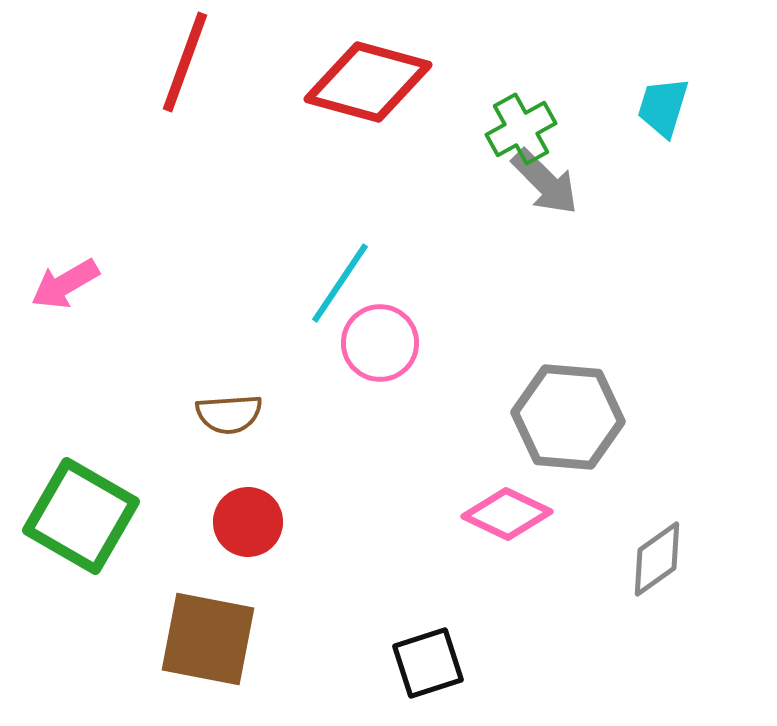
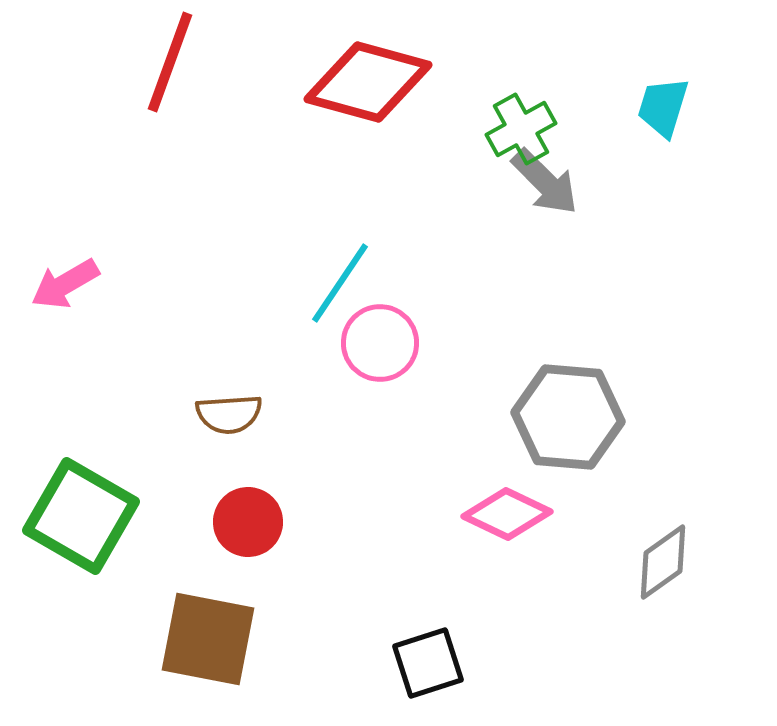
red line: moved 15 px left
gray diamond: moved 6 px right, 3 px down
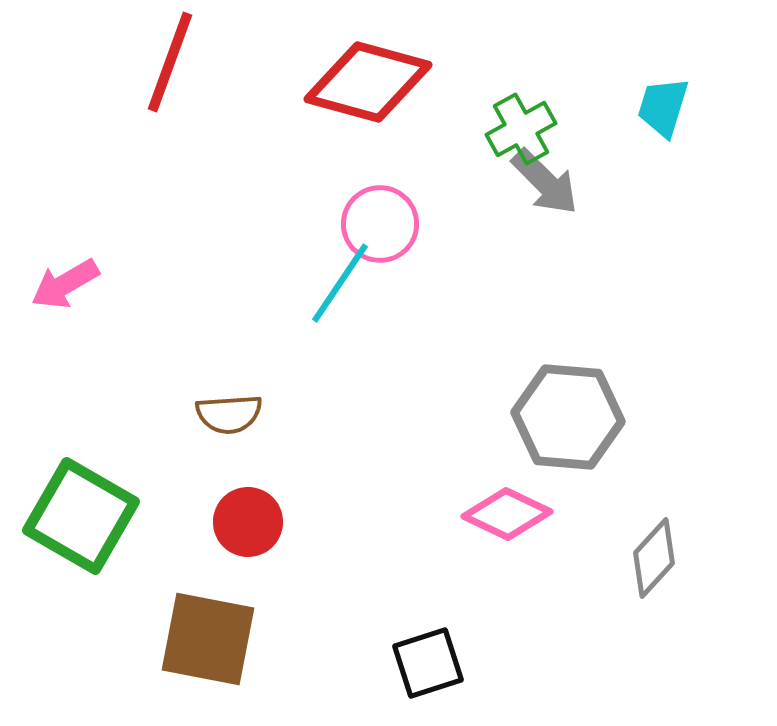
pink circle: moved 119 px up
gray diamond: moved 9 px left, 4 px up; rotated 12 degrees counterclockwise
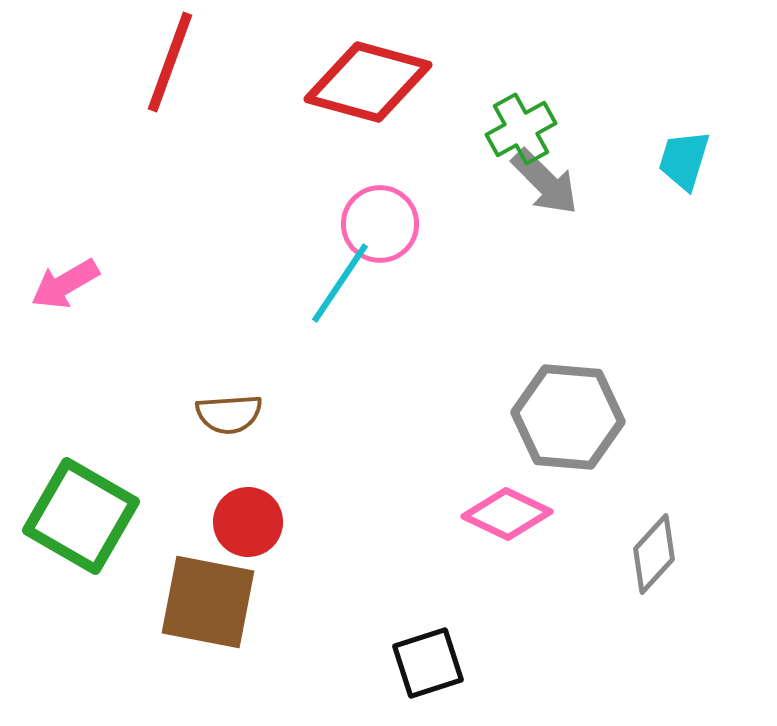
cyan trapezoid: moved 21 px right, 53 px down
gray diamond: moved 4 px up
brown square: moved 37 px up
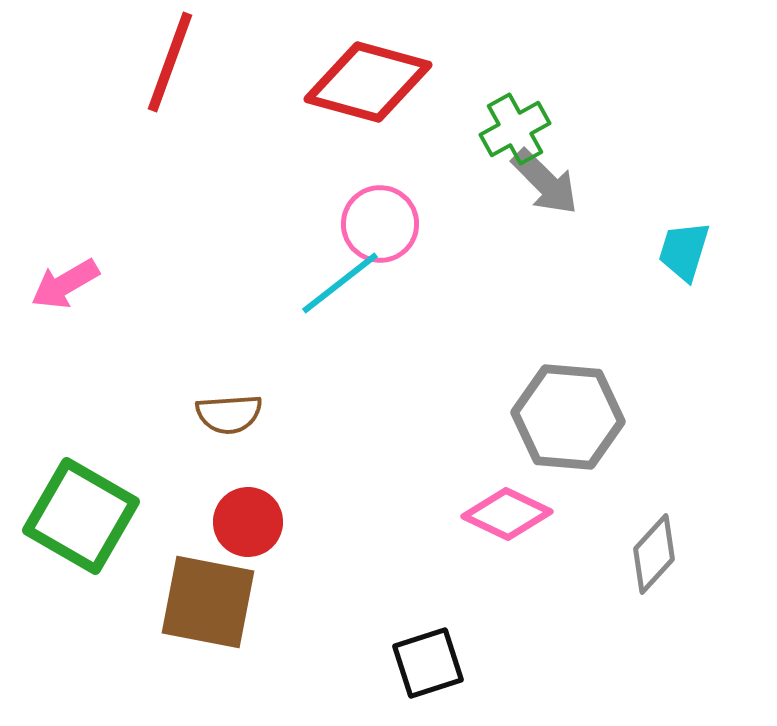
green cross: moved 6 px left
cyan trapezoid: moved 91 px down
cyan line: rotated 18 degrees clockwise
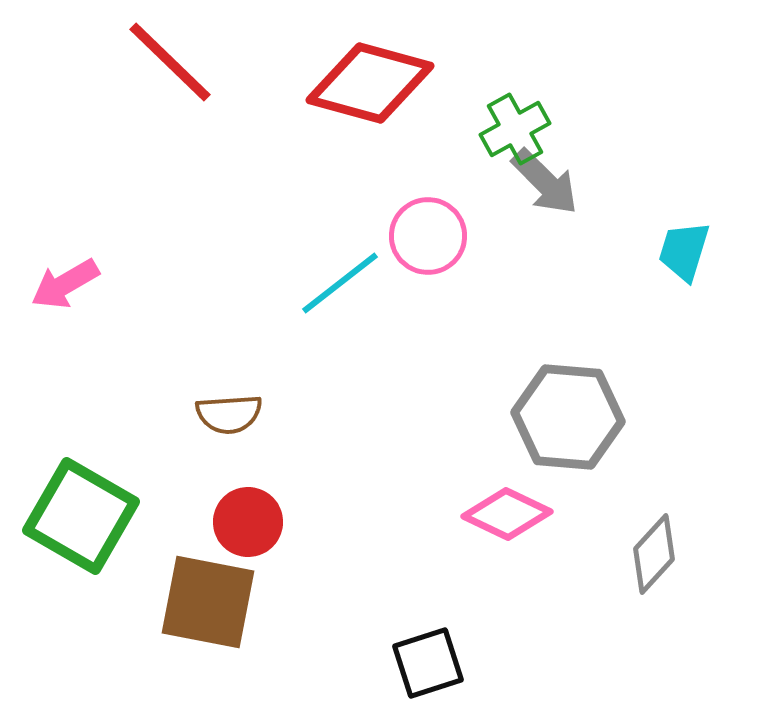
red line: rotated 66 degrees counterclockwise
red diamond: moved 2 px right, 1 px down
pink circle: moved 48 px right, 12 px down
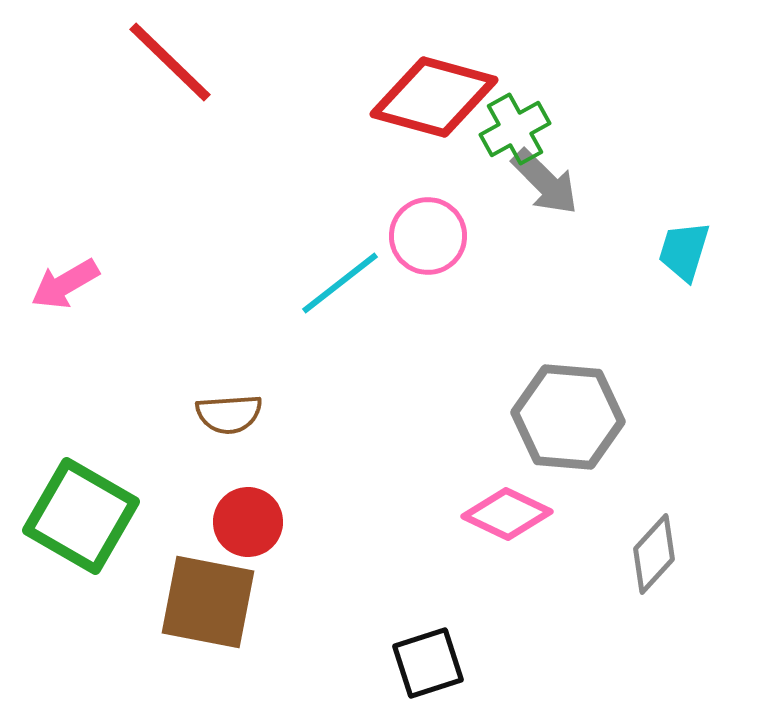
red diamond: moved 64 px right, 14 px down
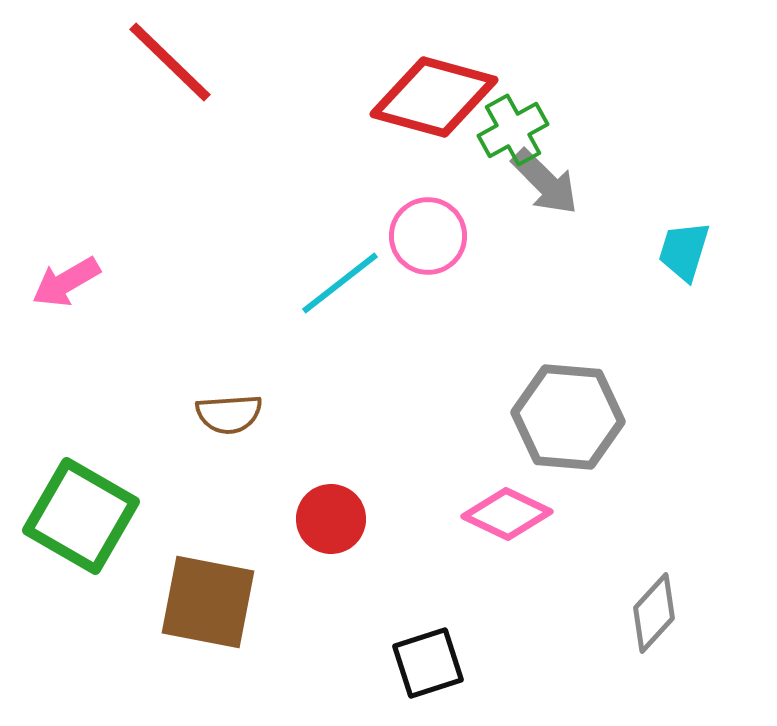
green cross: moved 2 px left, 1 px down
pink arrow: moved 1 px right, 2 px up
red circle: moved 83 px right, 3 px up
gray diamond: moved 59 px down
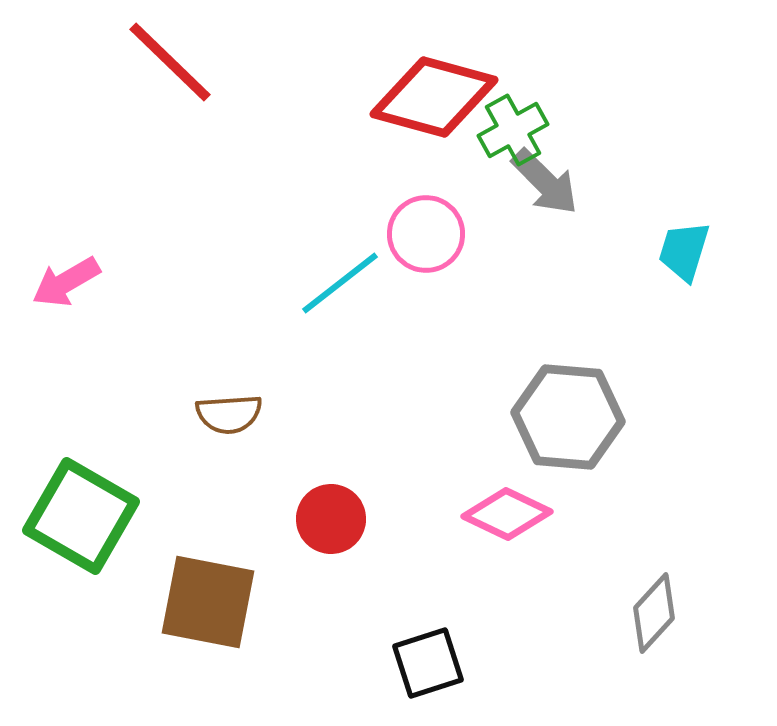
pink circle: moved 2 px left, 2 px up
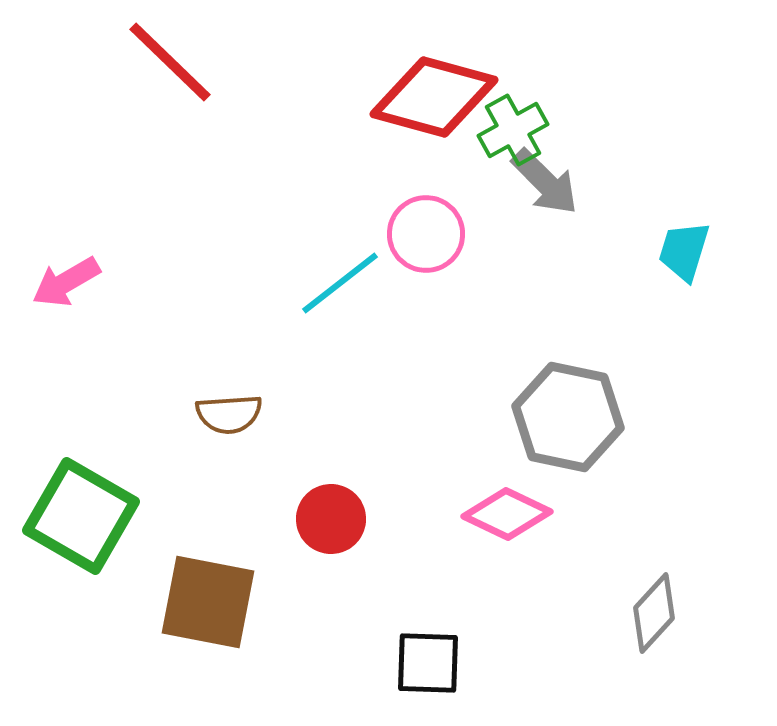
gray hexagon: rotated 7 degrees clockwise
black square: rotated 20 degrees clockwise
